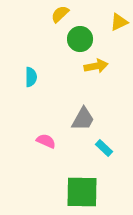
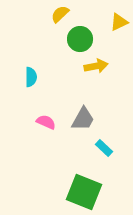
pink semicircle: moved 19 px up
green square: moved 2 px right; rotated 21 degrees clockwise
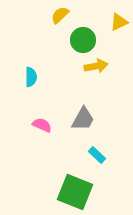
yellow semicircle: moved 1 px down
green circle: moved 3 px right, 1 px down
pink semicircle: moved 4 px left, 3 px down
cyan rectangle: moved 7 px left, 7 px down
green square: moved 9 px left
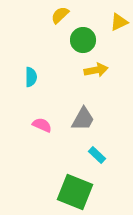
yellow arrow: moved 4 px down
